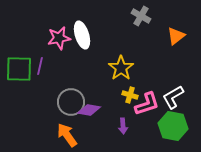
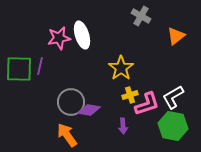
yellow cross: rotated 35 degrees counterclockwise
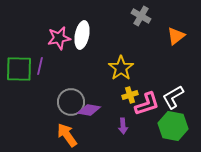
white ellipse: rotated 28 degrees clockwise
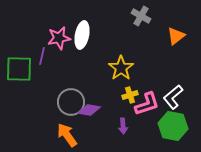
purple line: moved 2 px right, 10 px up
white L-shape: rotated 10 degrees counterclockwise
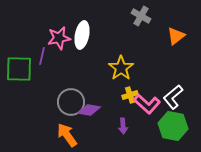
pink L-shape: rotated 60 degrees clockwise
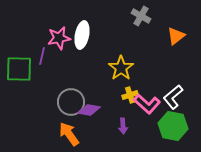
orange arrow: moved 2 px right, 1 px up
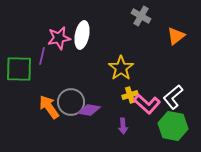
orange arrow: moved 20 px left, 27 px up
